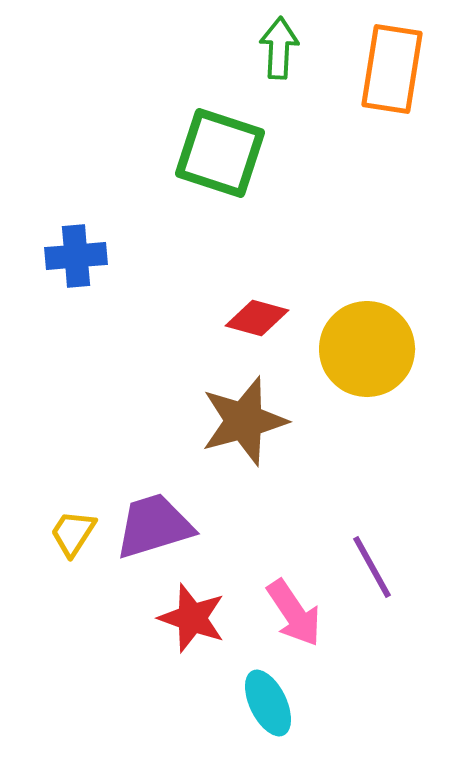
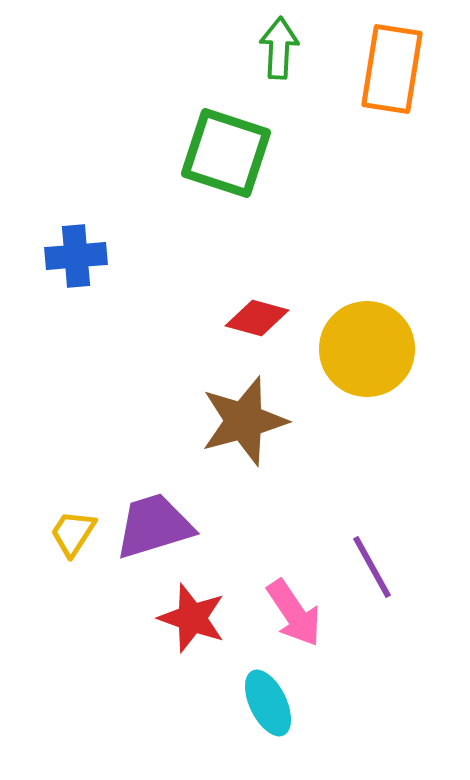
green square: moved 6 px right
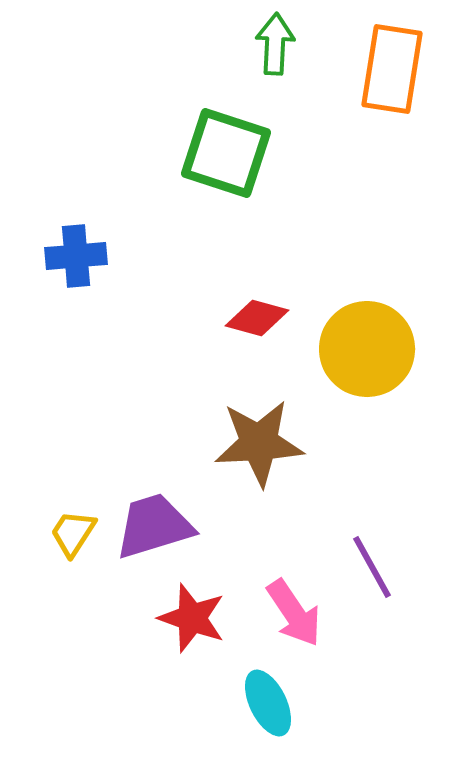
green arrow: moved 4 px left, 4 px up
brown star: moved 15 px right, 22 px down; rotated 12 degrees clockwise
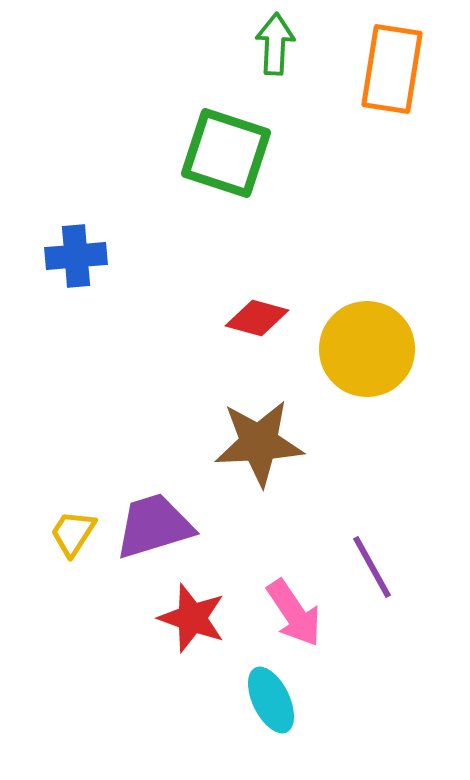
cyan ellipse: moved 3 px right, 3 px up
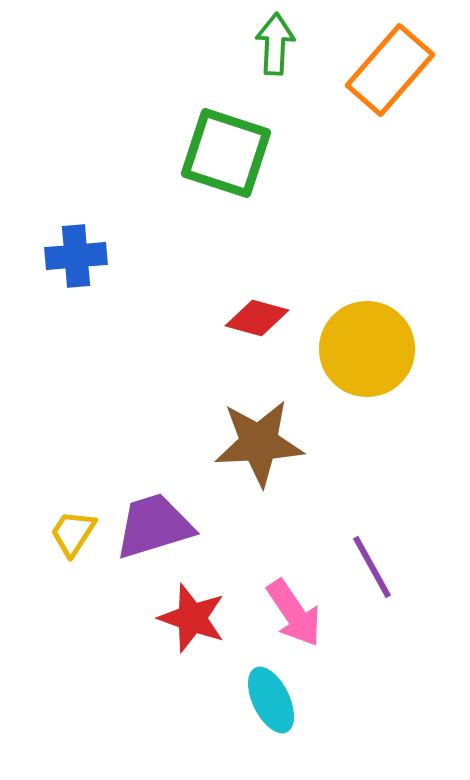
orange rectangle: moved 2 px left, 1 px down; rotated 32 degrees clockwise
